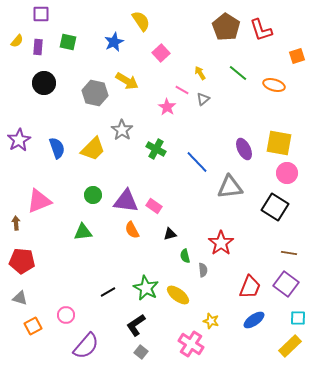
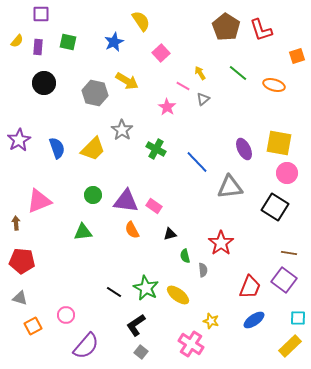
pink line at (182, 90): moved 1 px right, 4 px up
purple square at (286, 284): moved 2 px left, 4 px up
black line at (108, 292): moved 6 px right; rotated 63 degrees clockwise
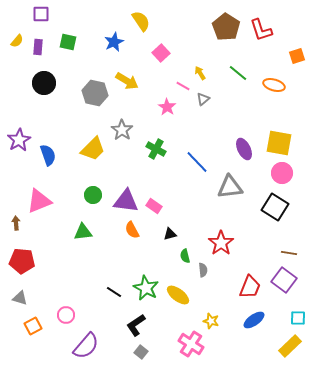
blue semicircle at (57, 148): moved 9 px left, 7 px down
pink circle at (287, 173): moved 5 px left
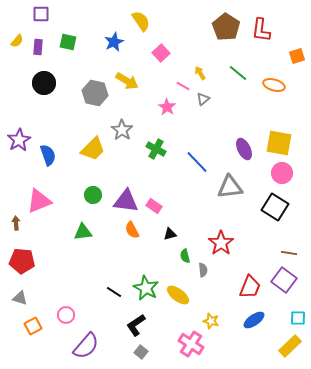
red L-shape at (261, 30): rotated 25 degrees clockwise
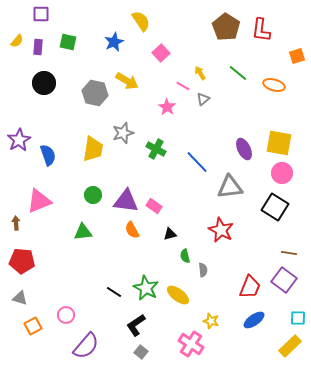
gray star at (122, 130): moved 1 px right, 3 px down; rotated 20 degrees clockwise
yellow trapezoid at (93, 149): rotated 36 degrees counterclockwise
red star at (221, 243): moved 13 px up; rotated 10 degrees counterclockwise
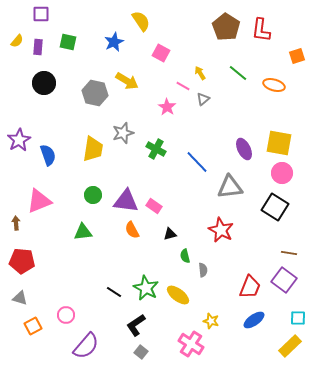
pink square at (161, 53): rotated 18 degrees counterclockwise
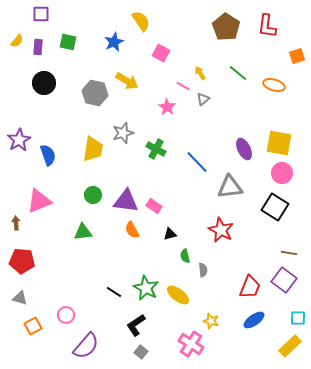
red L-shape at (261, 30): moved 6 px right, 4 px up
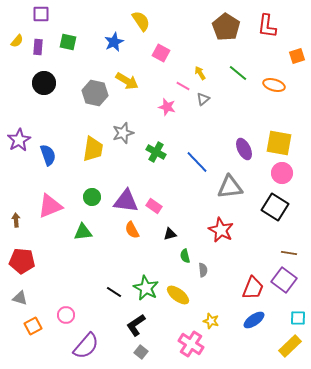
pink star at (167, 107): rotated 18 degrees counterclockwise
green cross at (156, 149): moved 3 px down
green circle at (93, 195): moved 1 px left, 2 px down
pink triangle at (39, 201): moved 11 px right, 5 px down
brown arrow at (16, 223): moved 3 px up
red trapezoid at (250, 287): moved 3 px right, 1 px down
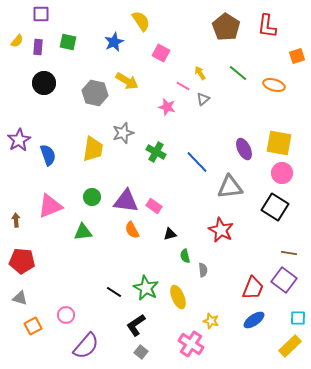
yellow ellipse at (178, 295): moved 2 px down; rotated 30 degrees clockwise
